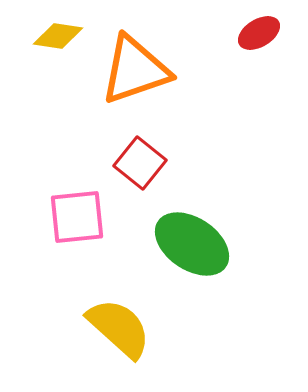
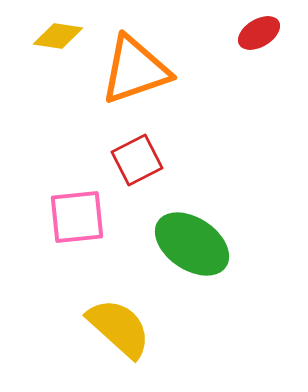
red square: moved 3 px left, 3 px up; rotated 24 degrees clockwise
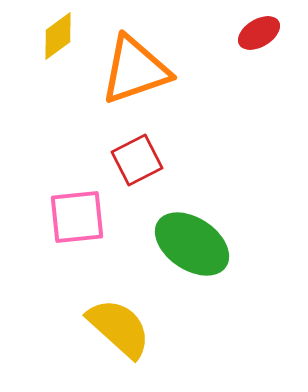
yellow diamond: rotated 45 degrees counterclockwise
